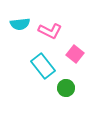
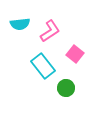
pink L-shape: rotated 60 degrees counterclockwise
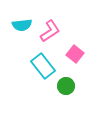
cyan semicircle: moved 2 px right, 1 px down
green circle: moved 2 px up
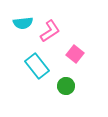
cyan semicircle: moved 1 px right, 2 px up
cyan rectangle: moved 6 px left
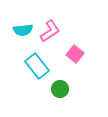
cyan semicircle: moved 7 px down
green circle: moved 6 px left, 3 px down
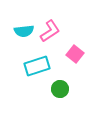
cyan semicircle: moved 1 px right, 1 px down
cyan rectangle: rotated 70 degrees counterclockwise
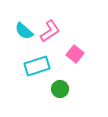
cyan semicircle: rotated 48 degrees clockwise
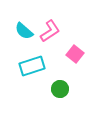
cyan rectangle: moved 5 px left
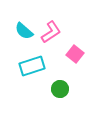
pink L-shape: moved 1 px right, 1 px down
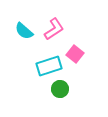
pink L-shape: moved 3 px right, 3 px up
cyan rectangle: moved 17 px right
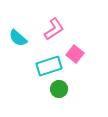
cyan semicircle: moved 6 px left, 7 px down
green circle: moved 1 px left
